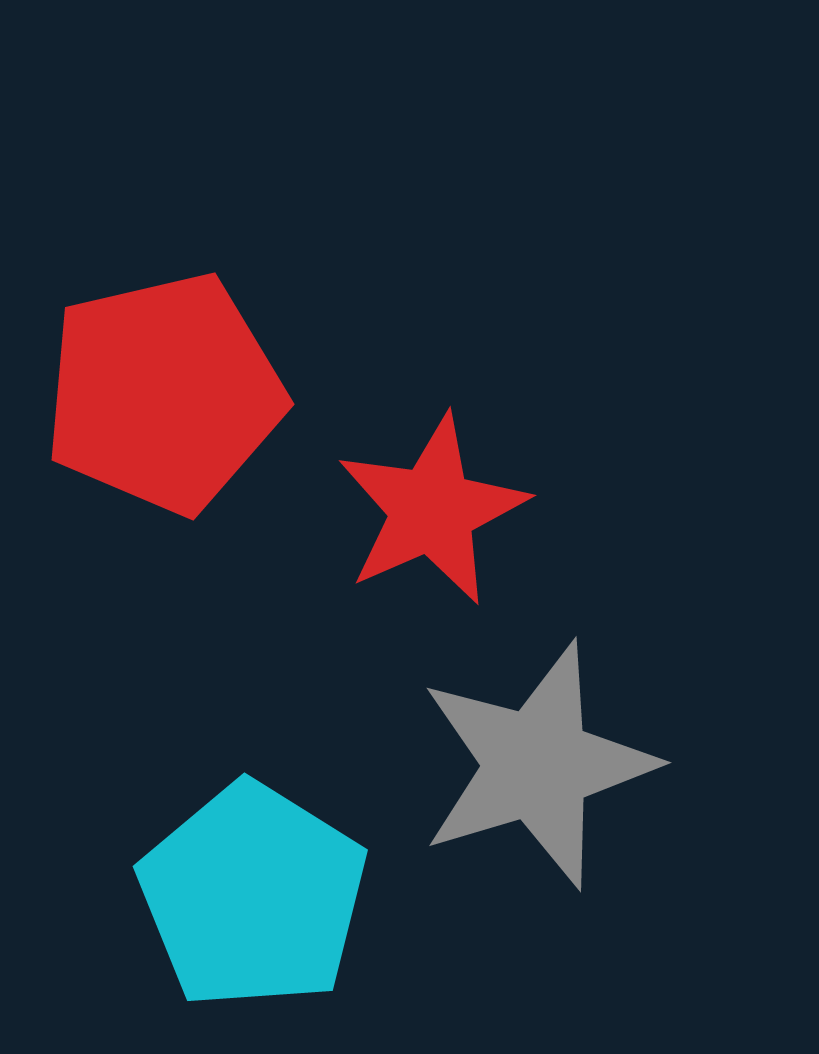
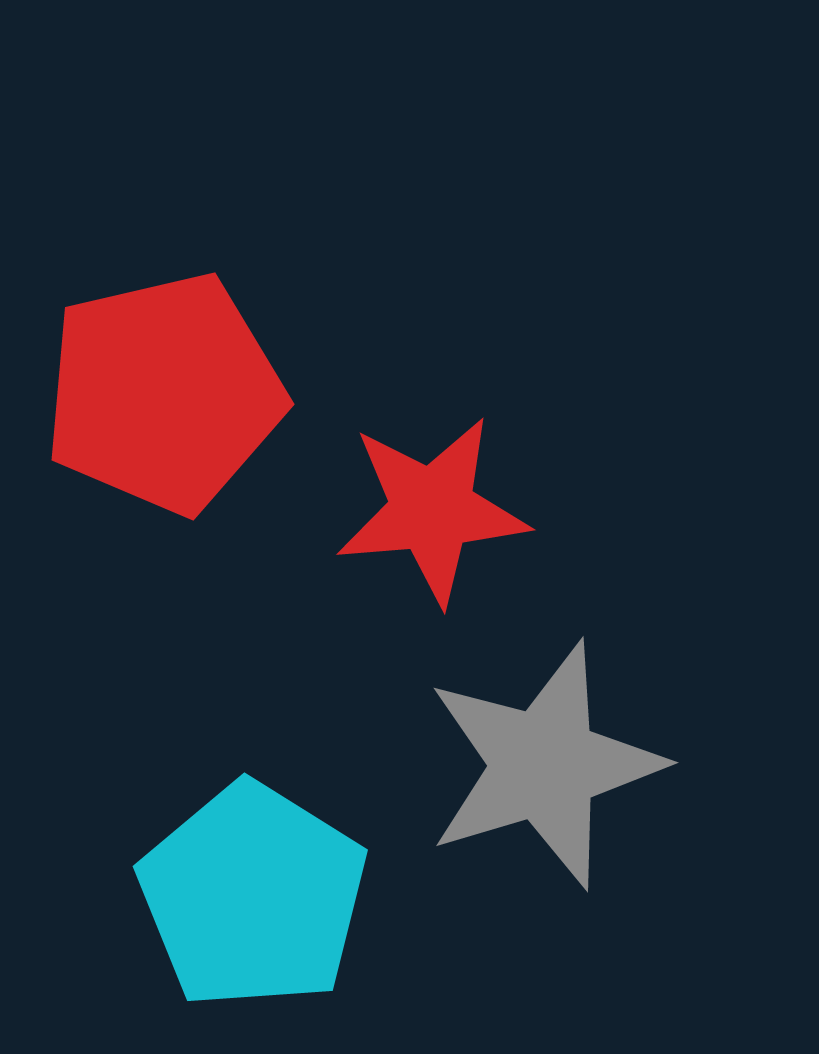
red star: rotated 19 degrees clockwise
gray star: moved 7 px right
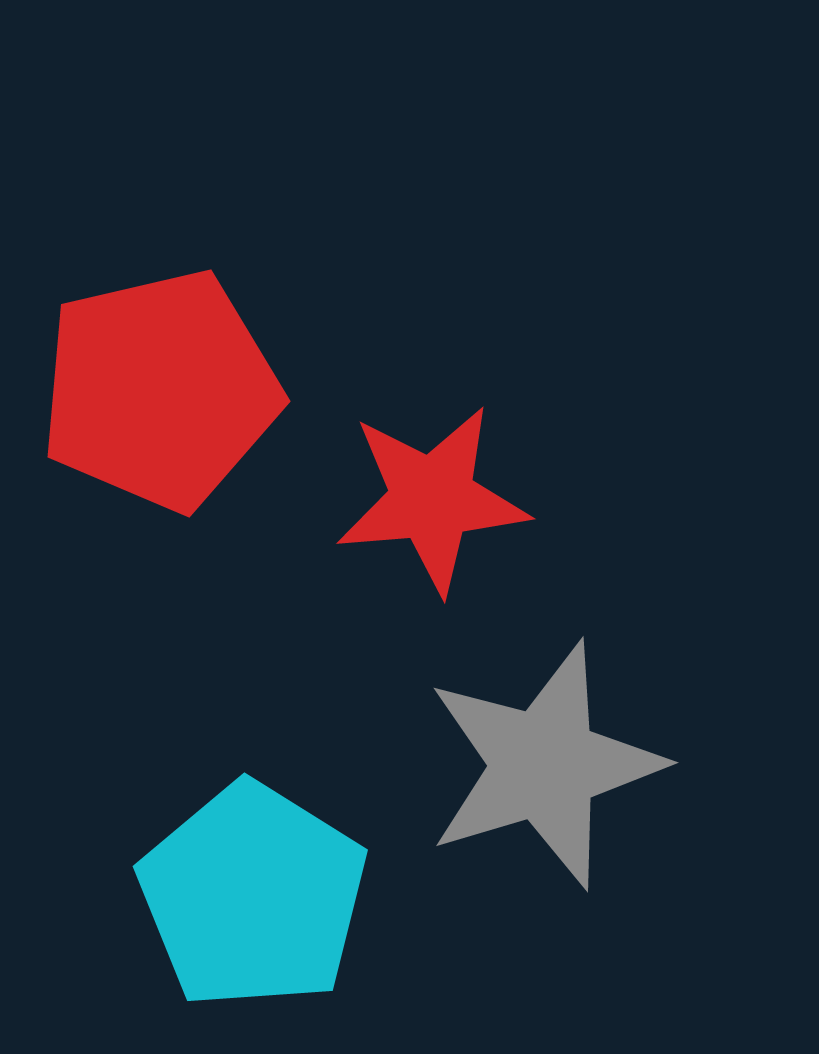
red pentagon: moved 4 px left, 3 px up
red star: moved 11 px up
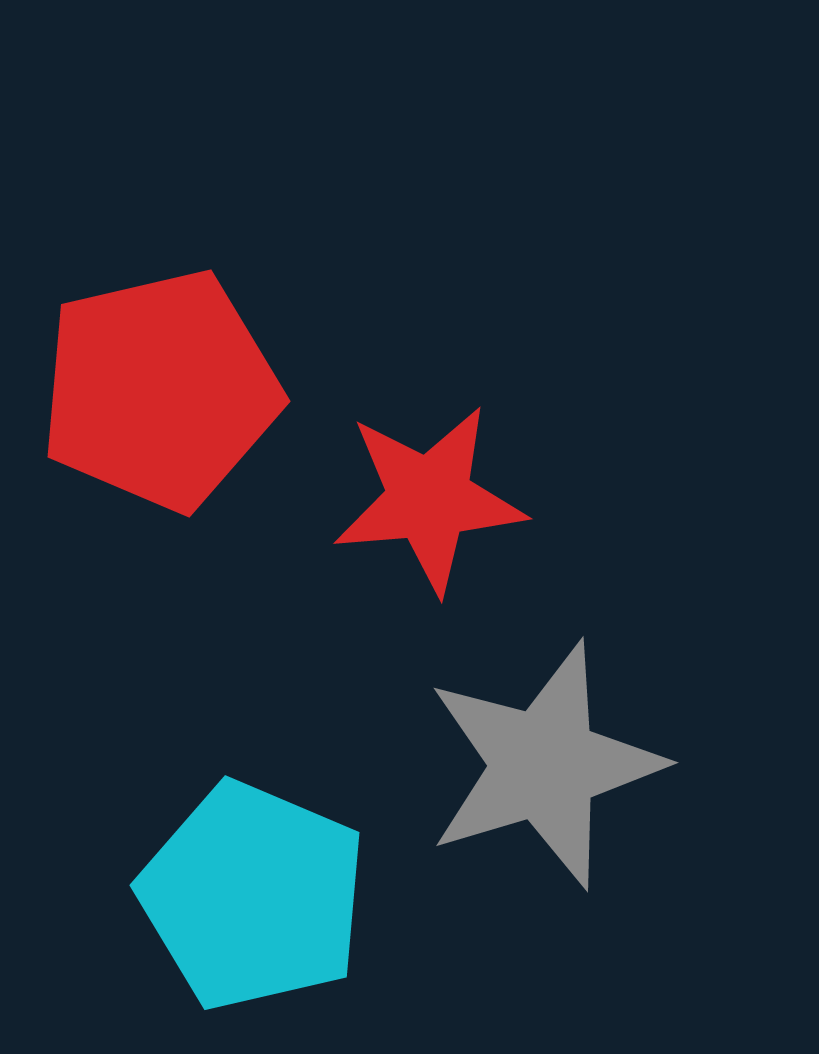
red star: moved 3 px left
cyan pentagon: rotated 9 degrees counterclockwise
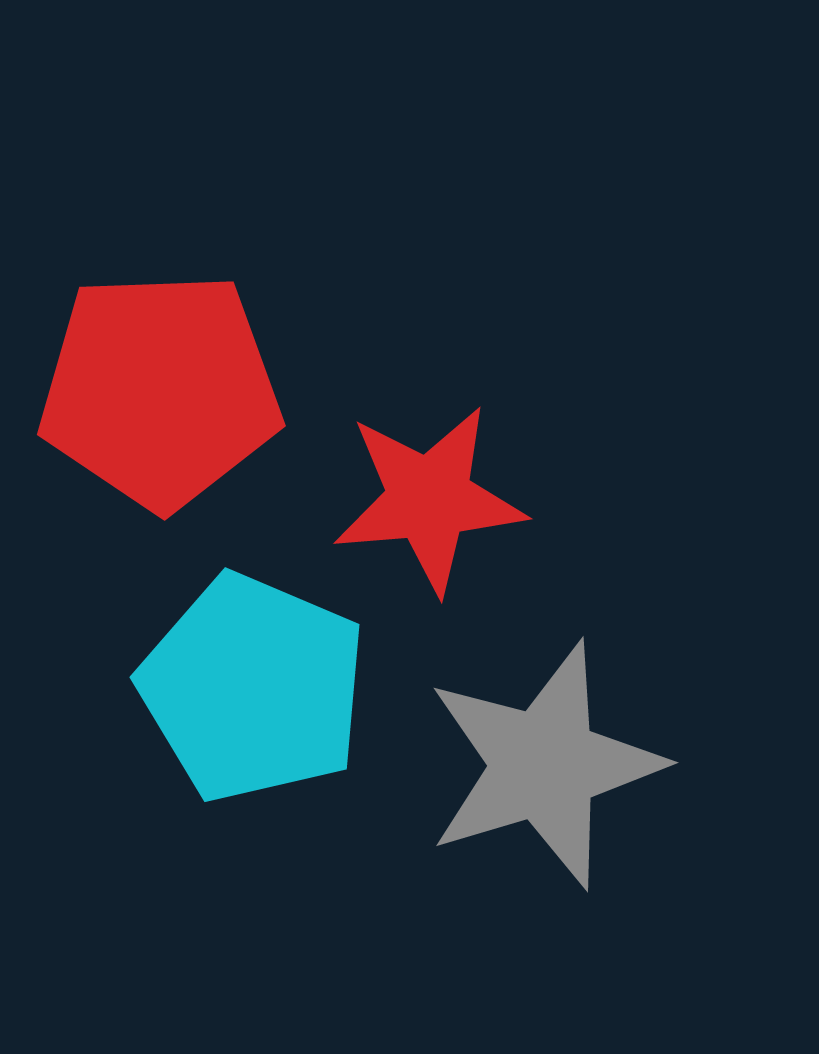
red pentagon: rotated 11 degrees clockwise
cyan pentagon: moved 208 px up
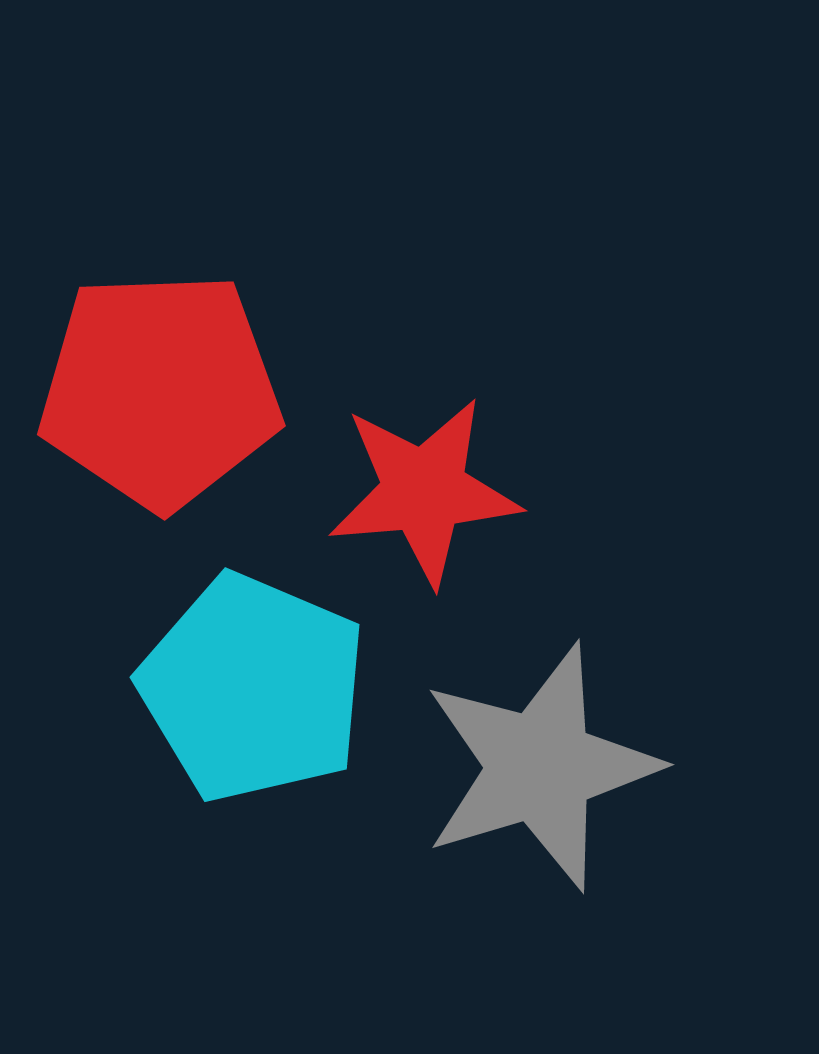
red star: moved 5 px left, 8 px up
gray star: moved 4 px left, 2 px down
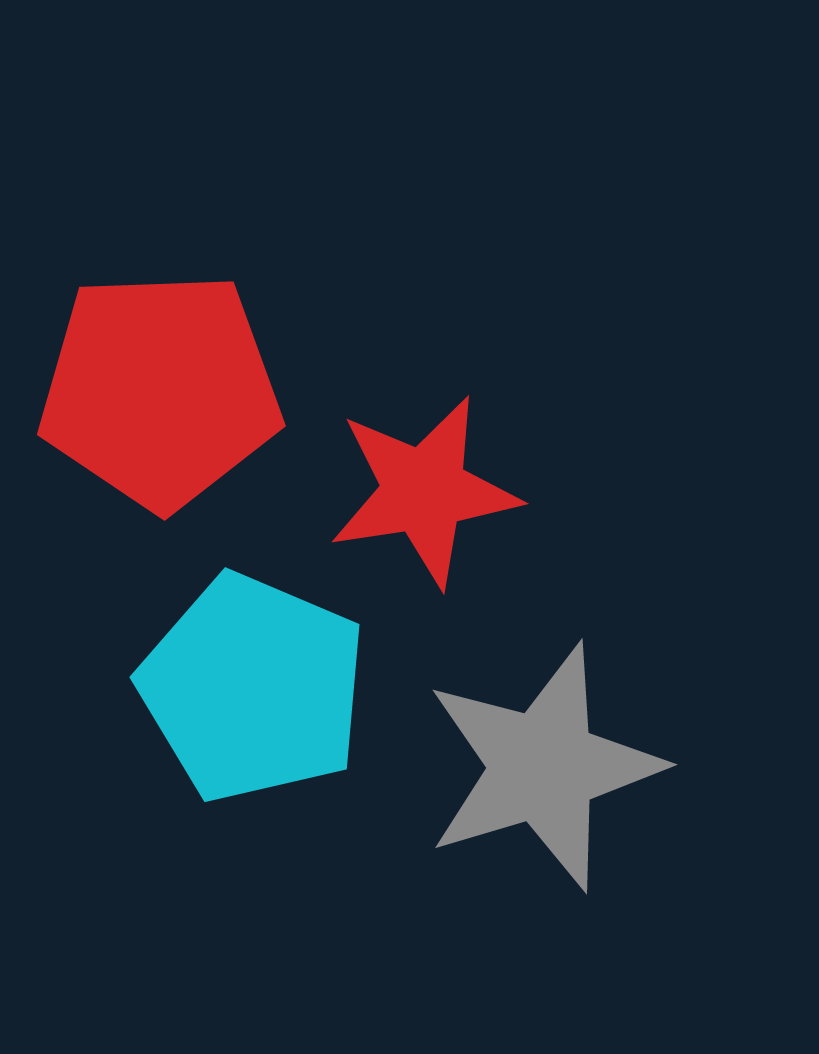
red star: rotated 4 degrees counterclockwise
gray star: moved 3 px right
